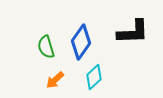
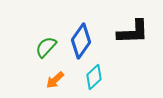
blue diamond: moved 1 px up
green semicircle: rotated 60 degrees clockwise
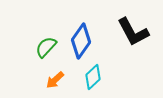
black L-shape: rotated 64 degrees clockwise
cyan diamond: moved 1 px left
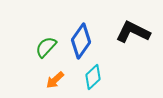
black L-shape: rotated 144 degrees clockwise
